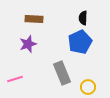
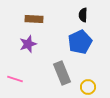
black semicircle: moved 3 px up
pink line: rotated 35 degrees clockwise
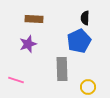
black semicircle: moved 2 px right, 3 px down
blue pentagon: moved 1 px left, 1 px up
gray rectangle: moved 4 px up; rotated 20 degrees clockwise
pink line: moved 1 px right, 1 px down
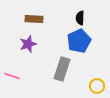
black semicircle: moved 5 px left
gray rectangle: rotated 20 degrees clockwise
pink line: moved 4 px left, 4 px up
yellow circle: moved 9 px right, 1 px up
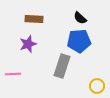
black semicircle: rotated 48 degrees counterclockwise
blue pentagon: rotated 20 degrees clockwise
gray rectangle: moved 3 px up
pink line: moved 1 px right, 2 px up; rotated 21 degrees counterclockwise
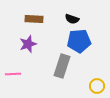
black semicircle: moved 8 px left, 1 px down; rotated 24 degrees counterclockwise
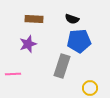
yellow circle: moved 7 px left, 2 px down
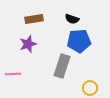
brown rectangle: rotated 12 degrees counterclockwise
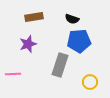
brown rectangle: moved 2 px up
gray rectangle: moved 2 px left, 1 px up
yellow circle: moved 6 px up
